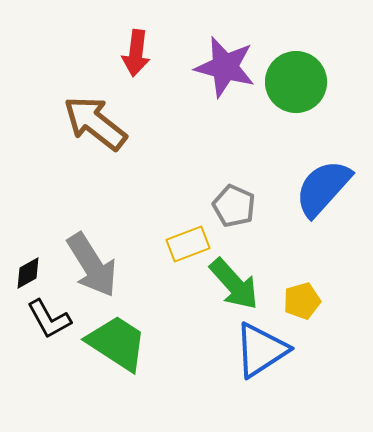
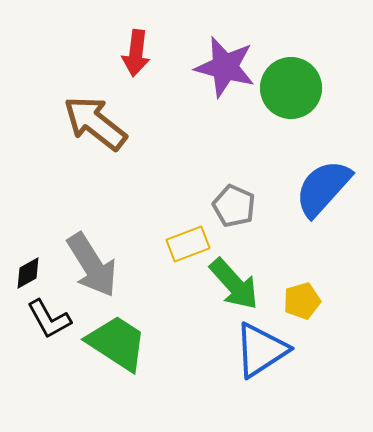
green circle: moved 5 px left, 6 px down
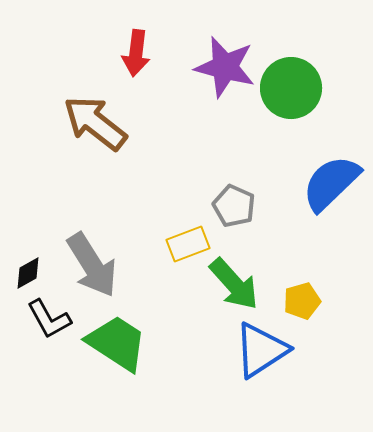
blue semicircle: moved 8 px right, 5 px up; rotated 4 degrees clockwise
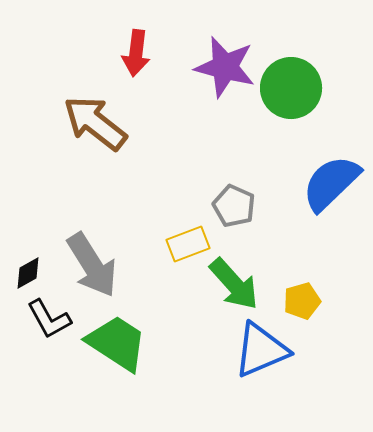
blue triangle: rotated 10 degrees clockwise
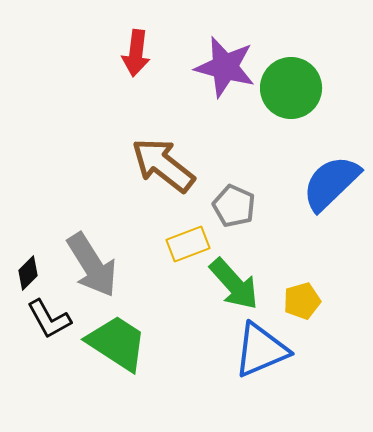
brown arrow: moved 68 px right, 42 px down
black diamond: rotated 16 degrees counterclockwise
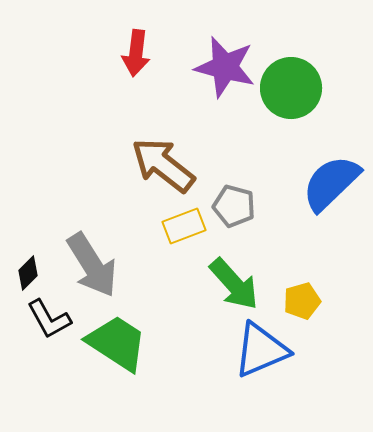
gray pentagon: rotated 9 degrees counterclockwise
yellow rectangle: moved 4 px left, 18 px up
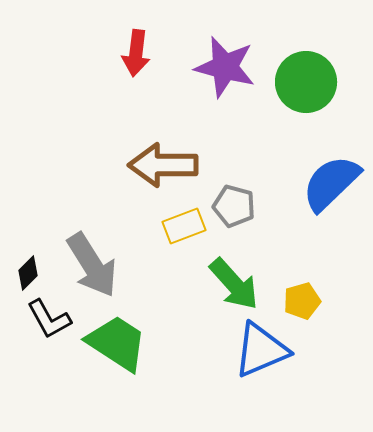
green circle: moved 15 px right, 6 px up
brown arrow: rotated 38 degrees counterclockwise
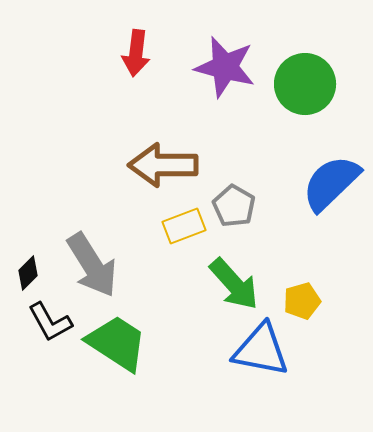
green circle: moved 1 px left, 2 px down
gray pentagon: rotated 15 degrees clockwise
black L-shape: moved 1 px right, 3 px down
blue triangle: rotated 34 degrees clockwise
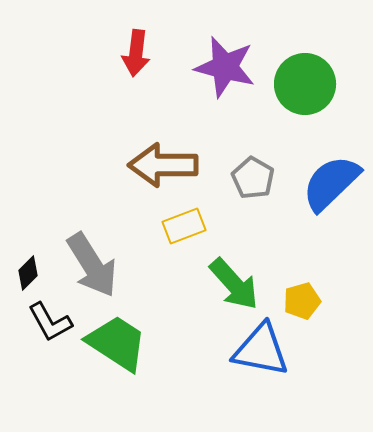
gray pentagon: moved 19 px right, 28 px up
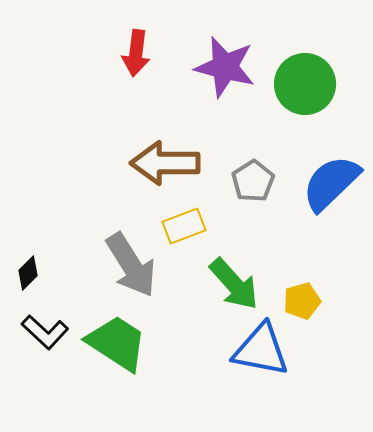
brown arrow: moved 2 px right, 2 px up
gray pentagon: moved 3 px down; rotated 9 degrees clockwise
gray arrow: moved 39 px right
black L-shape: moved 5 px left, 10 px down; rotated 18 degrees counterclockwise
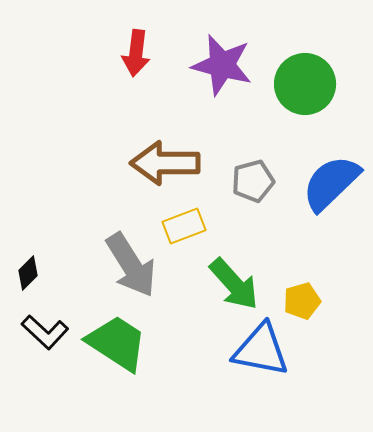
purple star: moved 3 px left, 2 px up
gray pentagon: rotated 18 degrees clockwise
